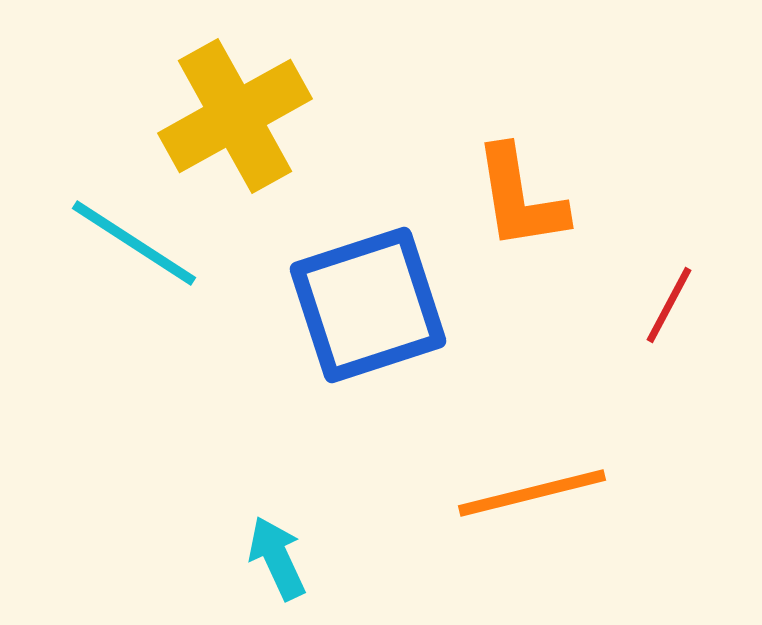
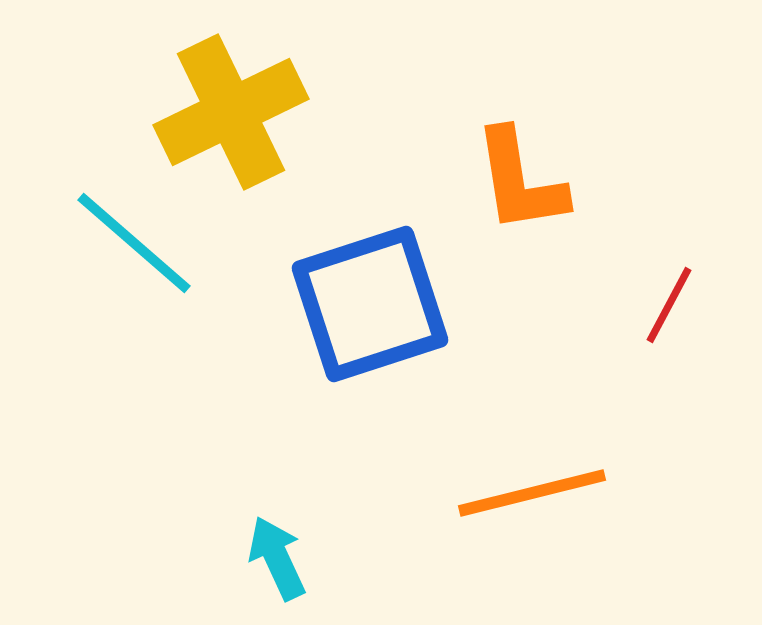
yellow cross: moved 4 px left, 4 px up; rotated 3 degrees clockwise
orange L-shape: moved 17 px up
cyan line: rotated 8 degrees clockwise
blue square: moved 2 px right, 1 px up
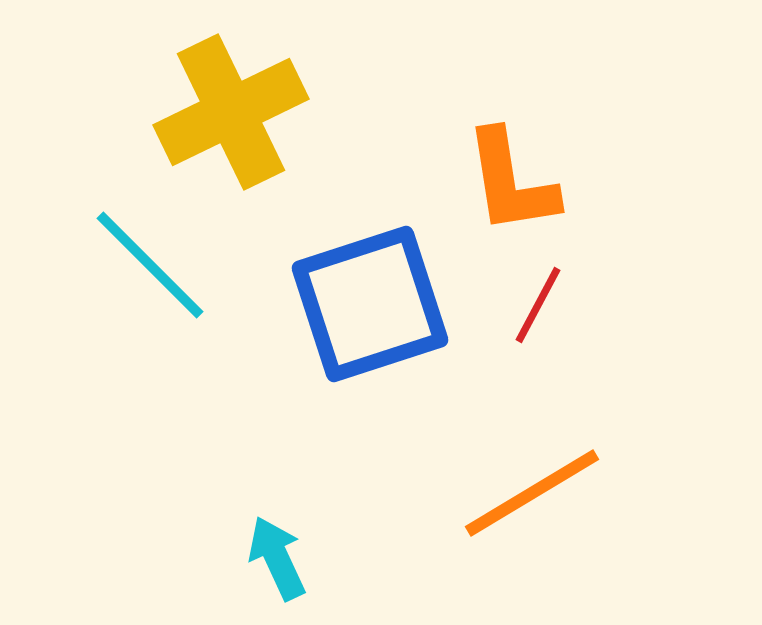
orange L-shape: moved 9 px left, 1 px down
cyan line: moved 16 px right, 22 px down; rotated 4 degrees clockwise
red line: moved 131 px left
orange line: rotated 17 degrees counterclockwise
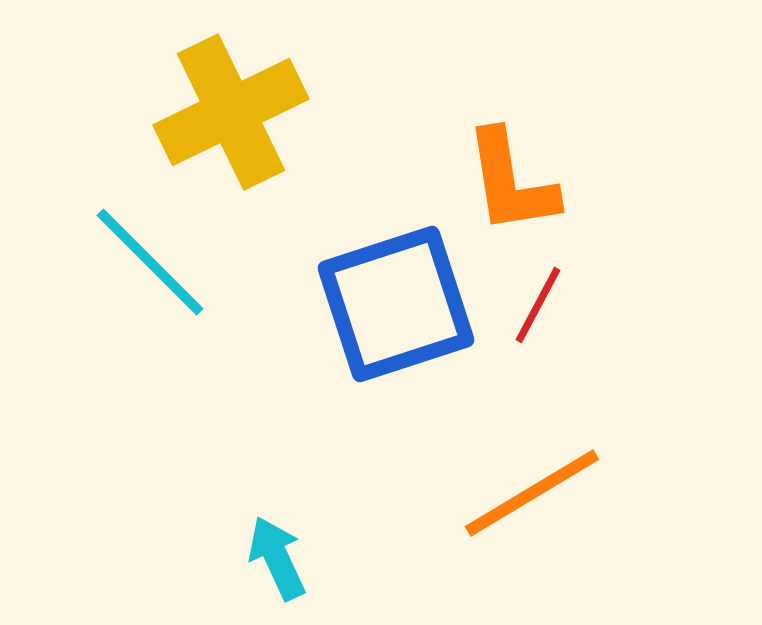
cyan line: moved 3 px up
blue square: moved 26 px right
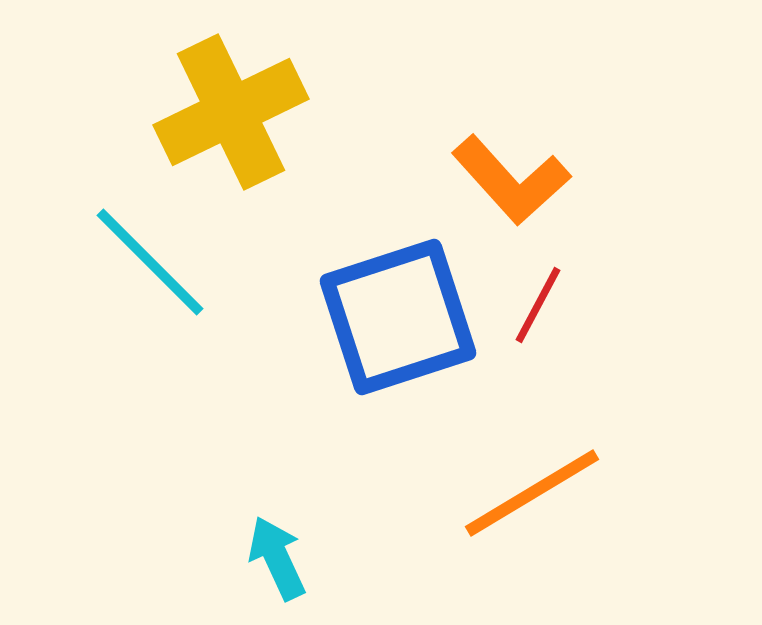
orange L-shape: moved 2 px up; rotated 33 degrees counterclockwise
blue square: moved 2 px right, 13 px down
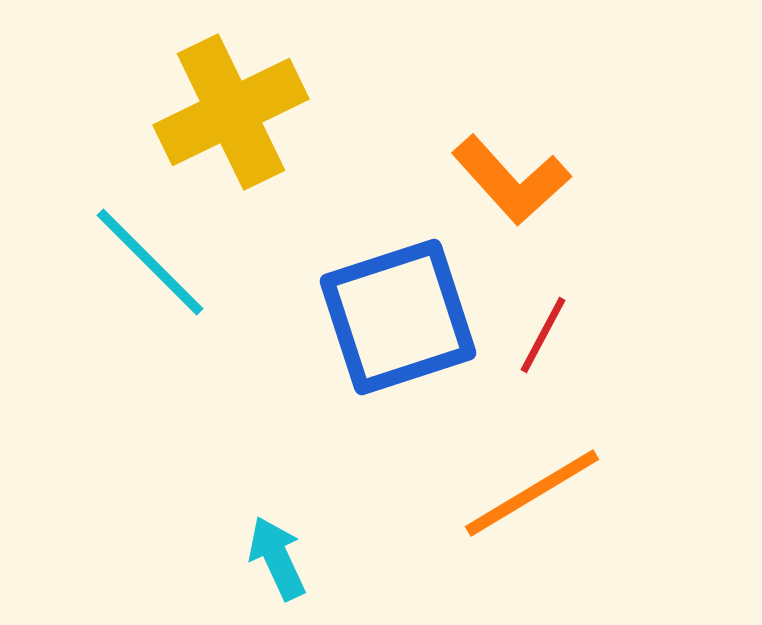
red line: moved 5 px right, 30 px down
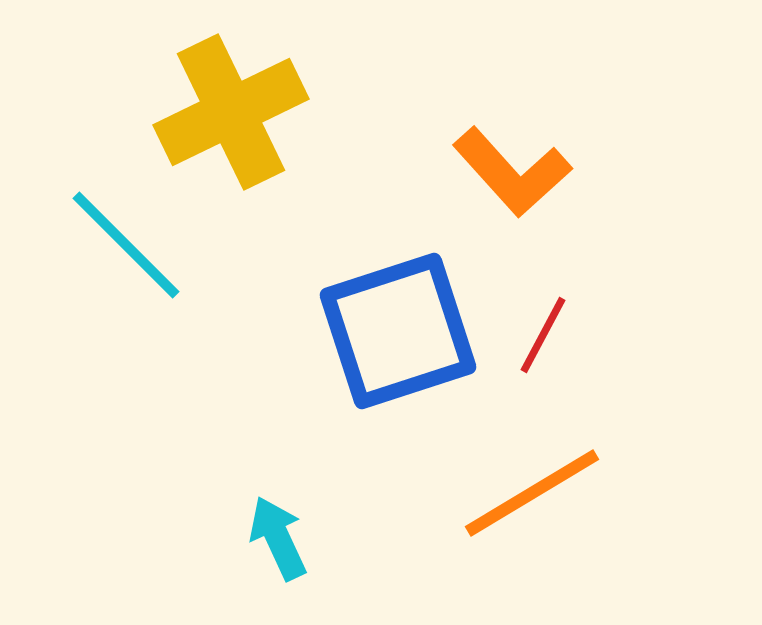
orange L-shape: moved 1 px right, 8 px up
cyan line: moved 24 px left, 17 px up
blue square: moved 14 px down
cyan arrow: moved 1 px right, 20 px up
